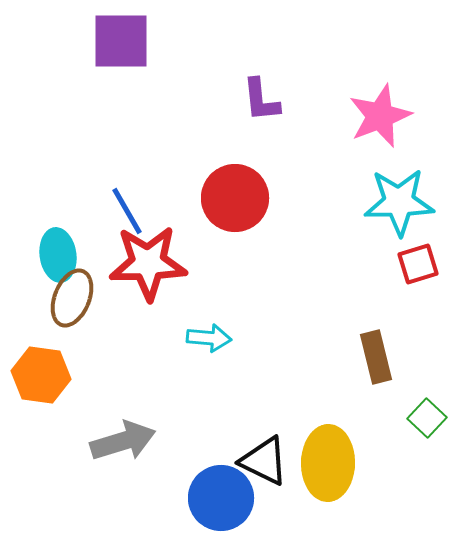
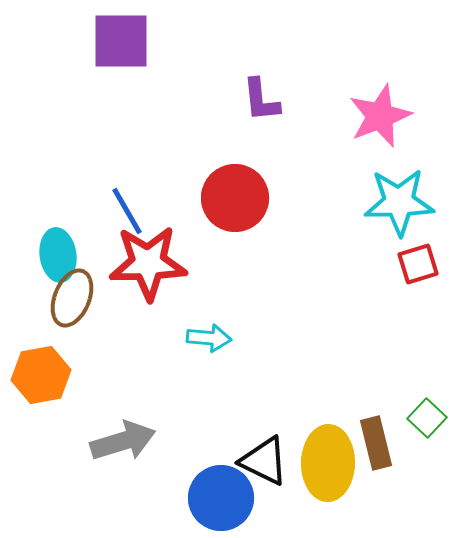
brown rectangle: moved 86 px down
orange hexagon: rotated 18 degrees counterclockwise
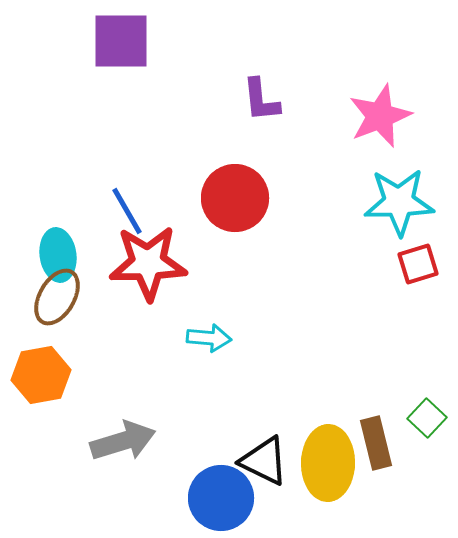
brown ellipse: moved 15 px left, 1 px up; rotated 8 degrees clockwise
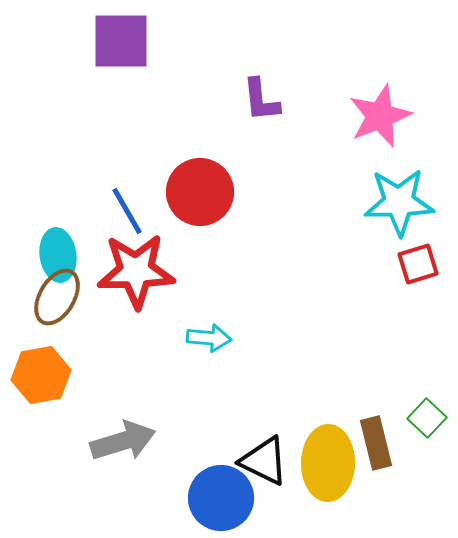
red circle: moved 35 px left, 6 px up
red star: moved 12 px left, 8 px down
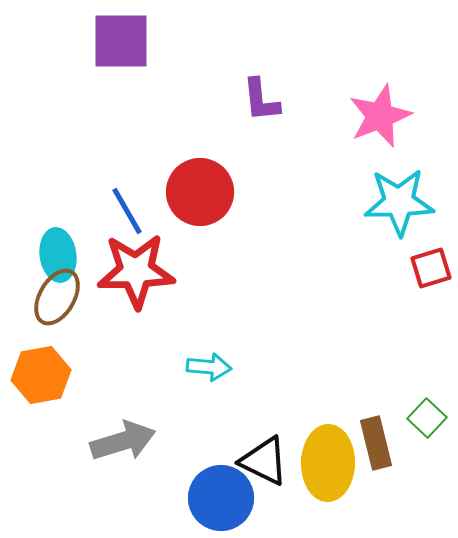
red square: moved 13 px right, 4 px down
cyan arrow: moved 29 px down
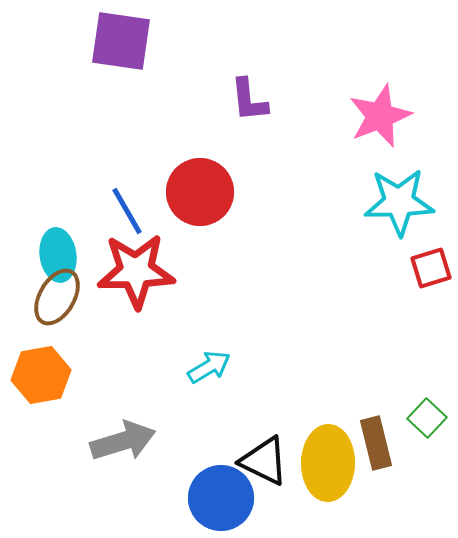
purple square: rotated 8 degrees clockwise
purple L-shape: moved 12 px left
cyan arrow: rotated 36 degrees counterclockwise
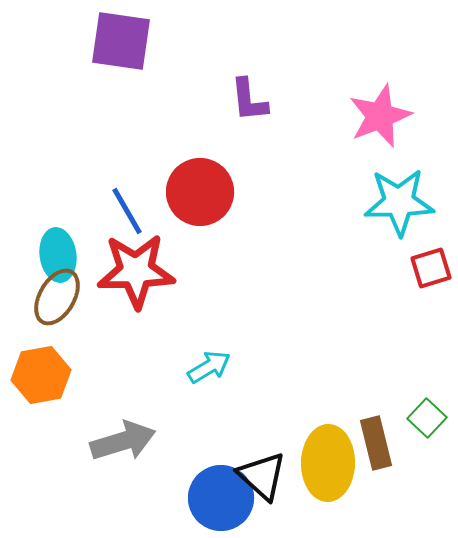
black triangle: moved 2 px left, 15 px down; rotated 16 degrees clockwise
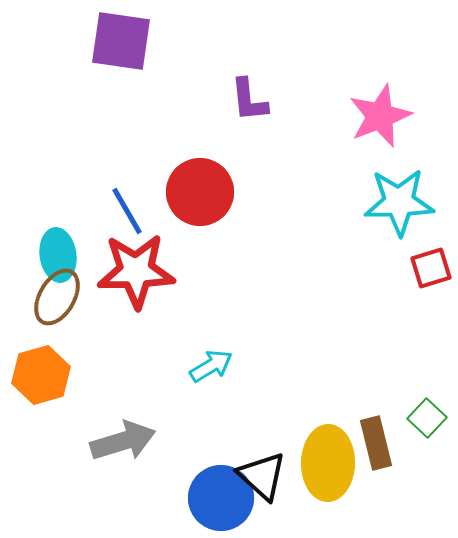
cyan arrow: moved 2 px right, 1 px up
orange hexagon: rotated 6 degrees counterclockwise
